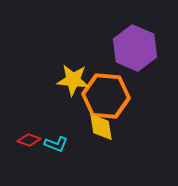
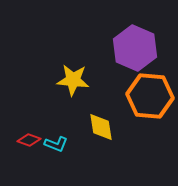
orange hexagon: moved 44 px right
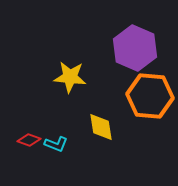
yellow star: moved 3 px left, 3 px up
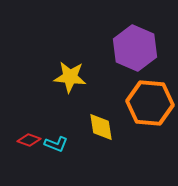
orange hexagon: moved 7 px down
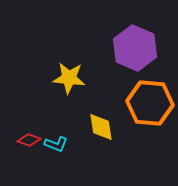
yellow star: moved 1 px left, 1 px down
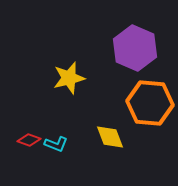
yellow star: rotated 20 degrees counterclockwise
yellow diamond: moved 9 px right, 10 px down; rotated 12 degrees counterclockwise
